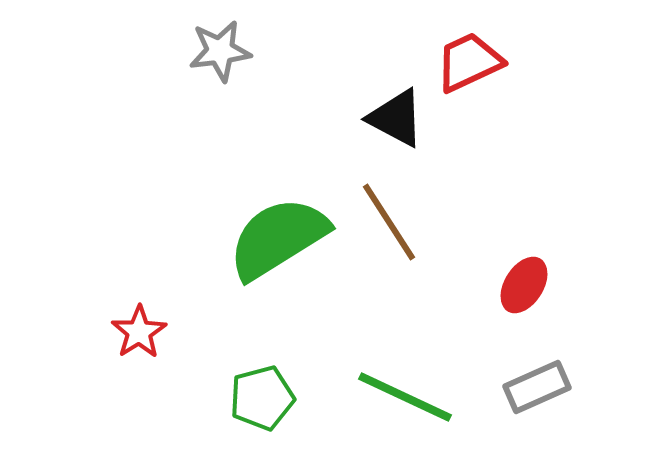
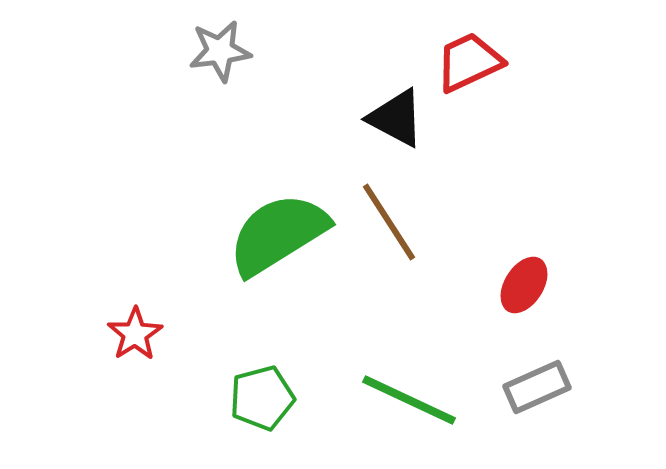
green semicircle: moved 4 px up
red star: moved 4 px left, 2 px down
green line: moved 4 px right, 3 px down
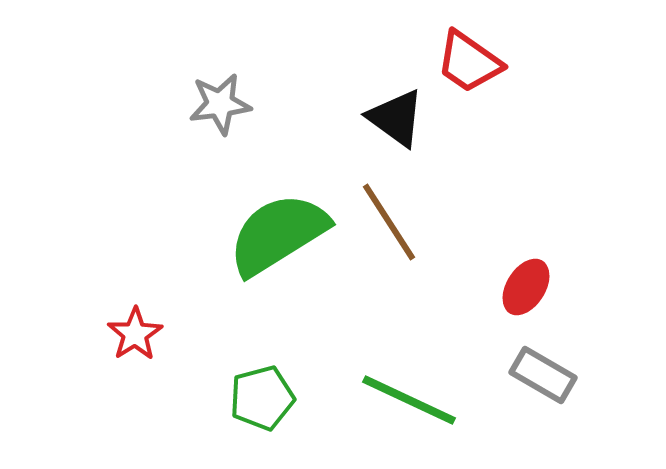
gray star: moved 53 px down
red trapezoid: rotated 120 degrees counterclockwise
black triangle: rotated 8 degrees clockwise
red ellipse: moved 2 px right, 2 px down
gray rectangle: moved 6 px right, 12 px up; rotated 54 degrees clockwise
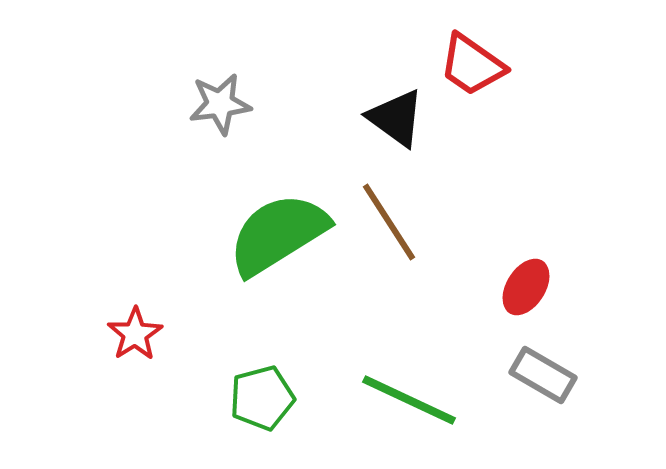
red trapezoid: moved 3 px right, 3 px down
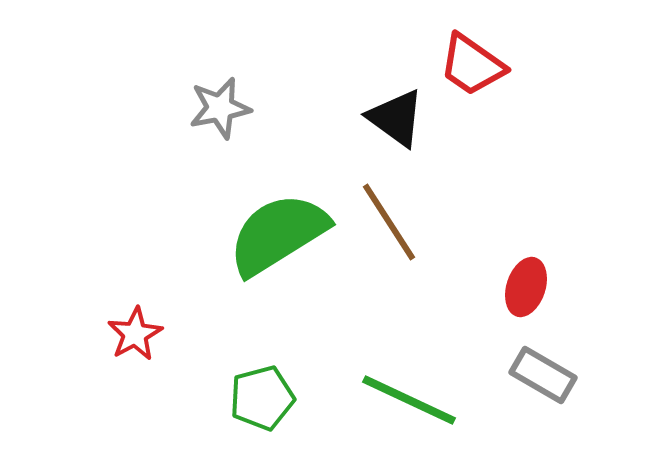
gray star: moved 4 px down; rotated 4 degrees counterclockwise
red ellipse: rotated 14 degrees counterclockwise
red star: rotated 4 degrees clockwise
